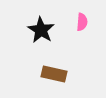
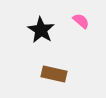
pink semicircle: moved 1 px left, 1 px up; rotated 54 degrees counterclockwise
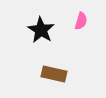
pink semicircle: rotated 66 degrees clockwise
